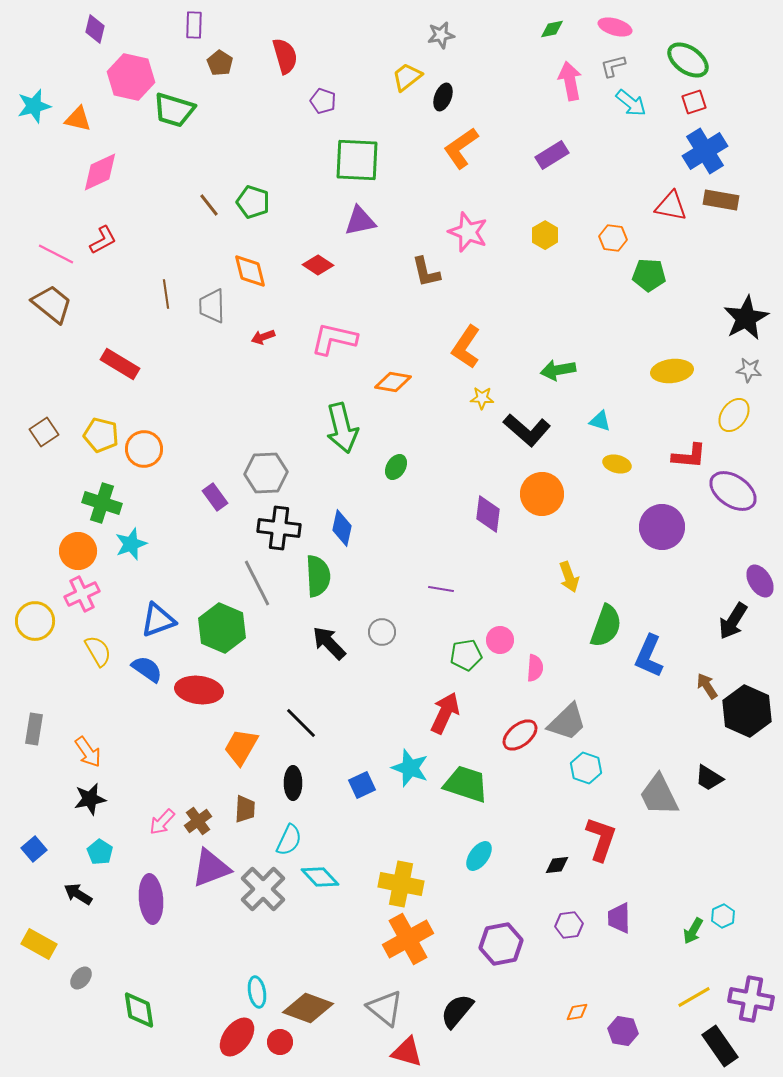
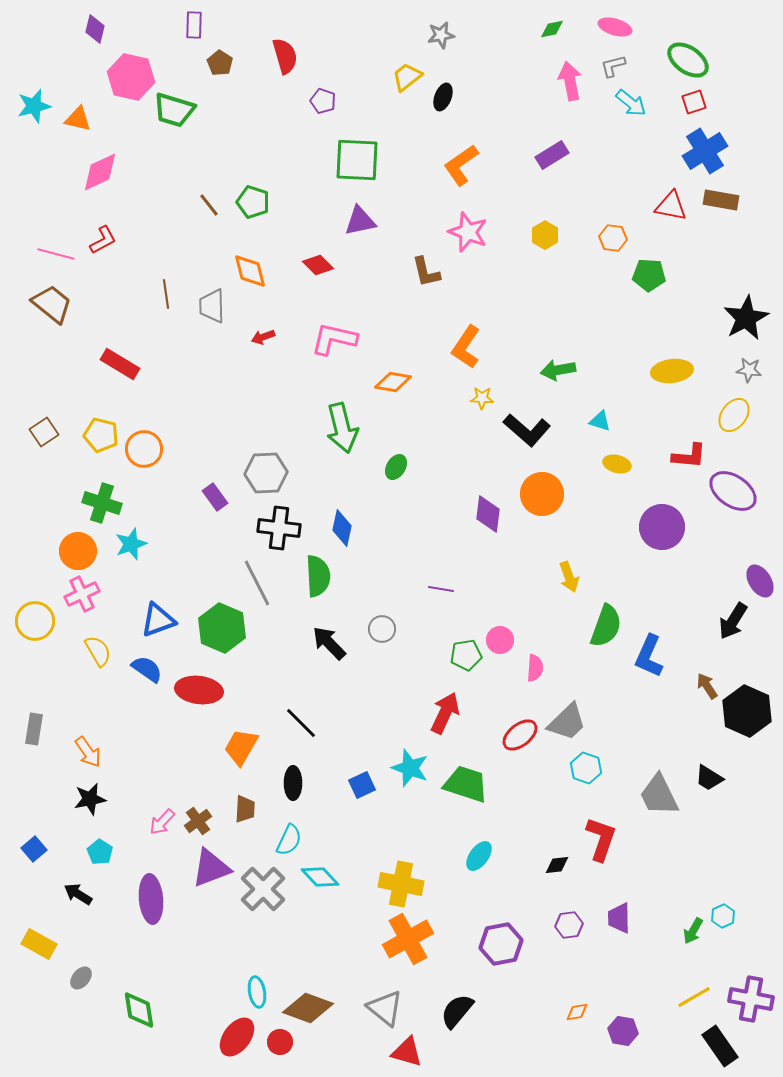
orange L-shape at (461, 148): moved 17 px down
pink line at (56, 254): rotated 12 degrees counterclockwise
red diamond at (318, 265): rotated 12 degrees clockwise
gray circle at (382, 632): moved 3 px up
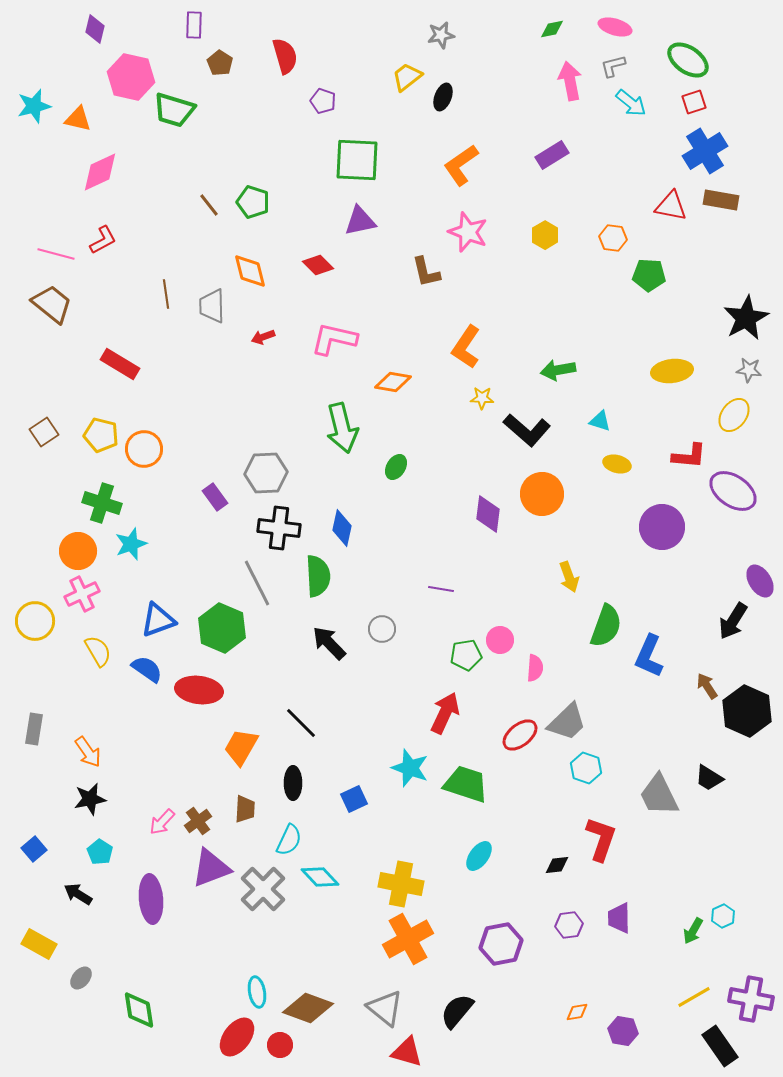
blue square at (362, 785): moved 8 px left, 14 px down
red circle at (280, 1042): moved 3 px down
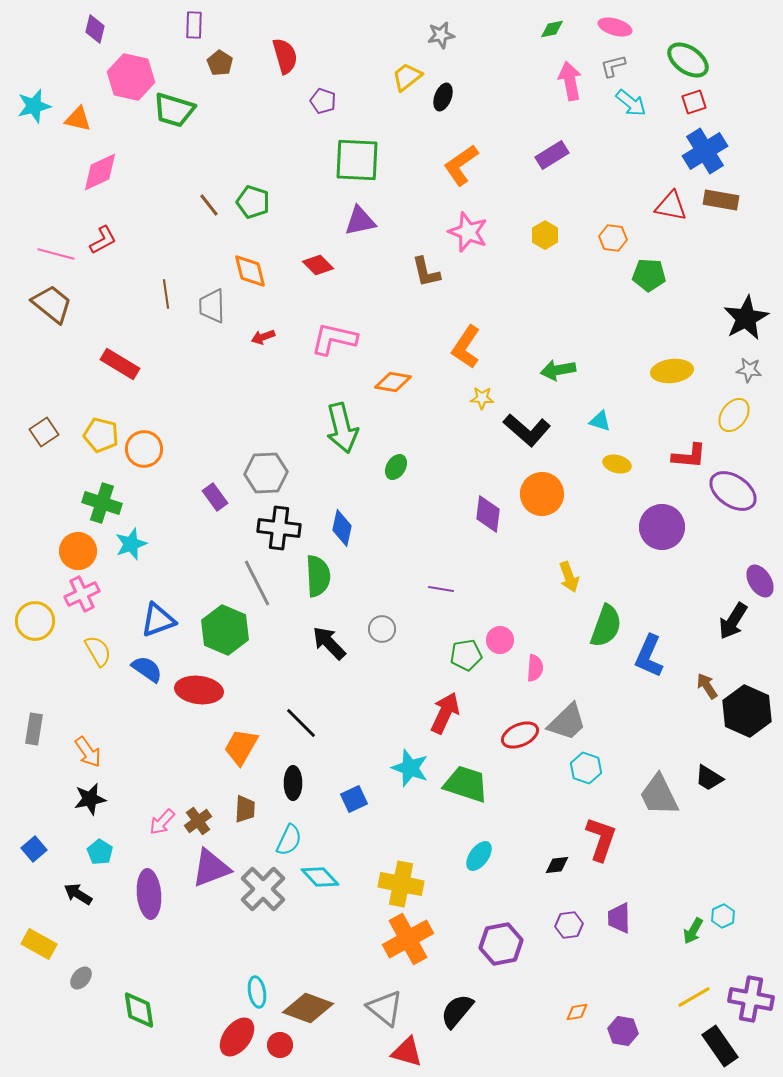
green hexagon at (222, 628): moved 3 px right, 2 px down
red ellipse at (520, 735): rotated 15 degrees clockwise
purple ellipse at (151, 899): moved 2 px left, 5 px up
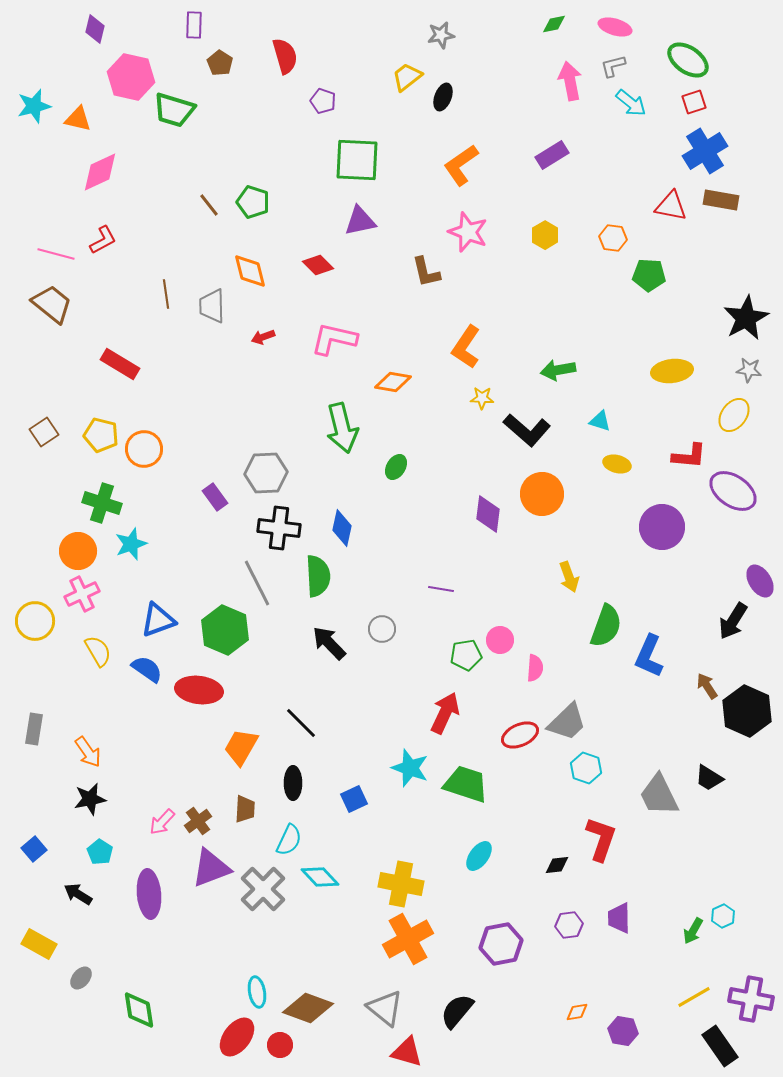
green diamond at (552, 29): moved 2 px right, 5 px up
